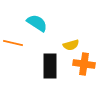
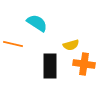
orange line: moved 1 px down
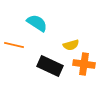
orange line: moved 1 px right, 1 px down
black rectangle: rotated 65 degrees counterclockwise
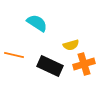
orange line: moved 10 px down
orange cross: rotated 25 degrees counterclockwise
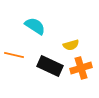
cyan semicircle: moved 2 px left, 3 px down
orange cross: moved 3 px left, 4 px down
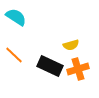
cyan semicircle: moved 19 px left, 9 px up
orange line: rotated 30 degrees clockwise
orange cross: moved 3 px left, 1 px down
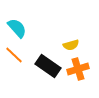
cyan semicircle: moved 1 px right, 11 px down; rotated 15 degrees clockwise
black rectangle: moved 2 px left; rotated 10 degrees clockwise
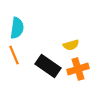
cyan semicircle: rotated 50 degrees clockwise
orange line: rotated 24 degrees clockwise
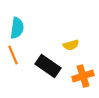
orange line: moved 1 px left
orange cross: moved 5 px right, 7 px down
